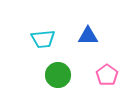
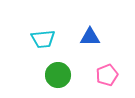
blue triangle: moved 2 px right, 1 px down
pink pentagon: rotated 15 degrees clockwise
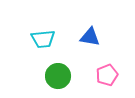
blue triangle: rotated 10 degrees clockwise
green circle: moved 1 px down
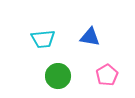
pink pentagon: rotated 10 degrees counterclockwise
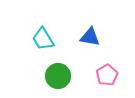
cyan trapezoid: rotated 65 degrees clockwise
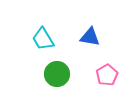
green circle: moved 1 px left, 2 px up
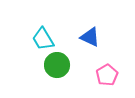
blue triangle: rotated 15 degrees clockwise
green circle: moved 9 px up
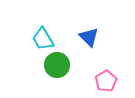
blue triangle: moved 1 px left; rotated 20 degrees clockwise
pink pentagon: moved 1 px left, 6 px down
